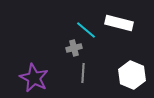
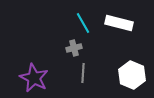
cyan line: moved 3 px left, 7 px up; rotated 20 degrees clockwise
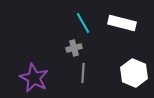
white rectangle: moved 3 px right
white hexagon: moved 2 px right, 2 px up
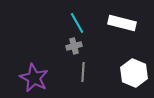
cyan line: moved 6 px left
gray cross: moved 2 px up
gray line: moved 1 px up
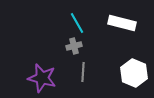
purple star: moved 8 px right; rotated 12 degrees counterclockwise
